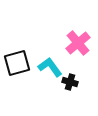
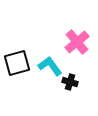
pink cross: moved 1 px left, 1 px up
cyan L-shape: moved 1 px up
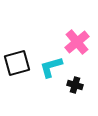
cyan L-shape: moved 1 px right, 1 px down; rotated 70 degrees counterclockwise
black cross: moved 5 px right, 3 px down
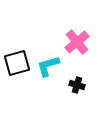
cyan L-shape: moved 3 px left, 1 px up
black cross: moved 2 px right
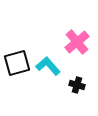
cyan L-shape: rotated 65 degrees clockwise
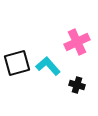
pink cross: rotated 15 degrees clockwise
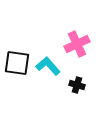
pink cross: moved 2 px down
black square: rotated 24 degrees clockwise
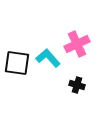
cyan L-shape: moved 8 px up
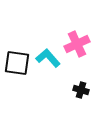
black cross: moved 4 px right, 5 px down
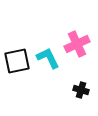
cyan L-shape: rotated 15 degrees clockwise
black square: moved 2 px up; rotated 20 degrees counterclockwise
